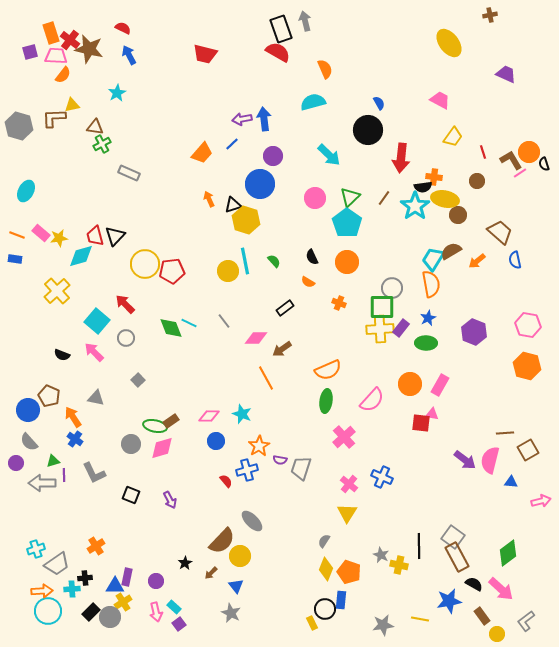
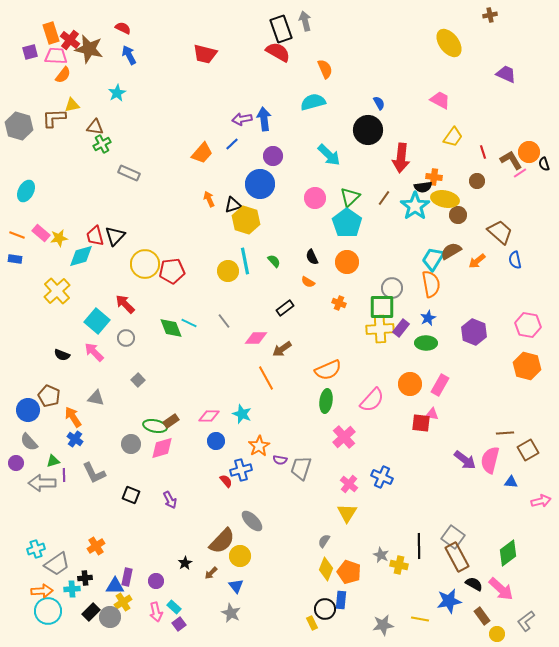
blue cross at (247, 470): moved 6 px left
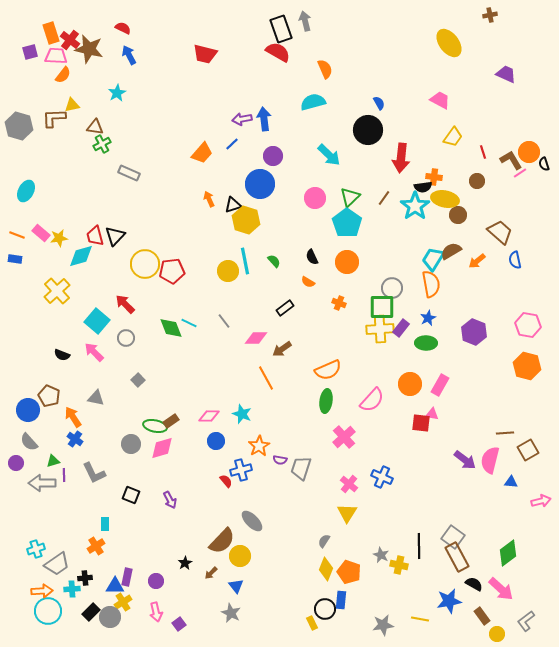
cyan rectangle at (174, 607): moved 69 px left, 83 px up; rotated 48 degrees clockwise
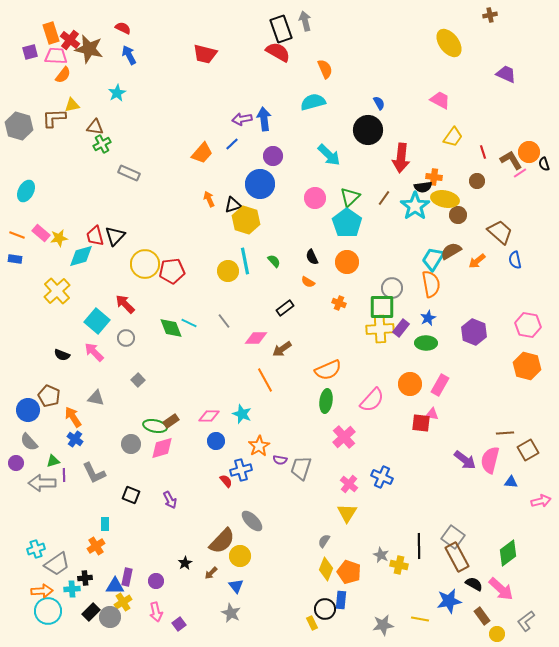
orange line at (266, 378): moved 1 px left, 2 px down
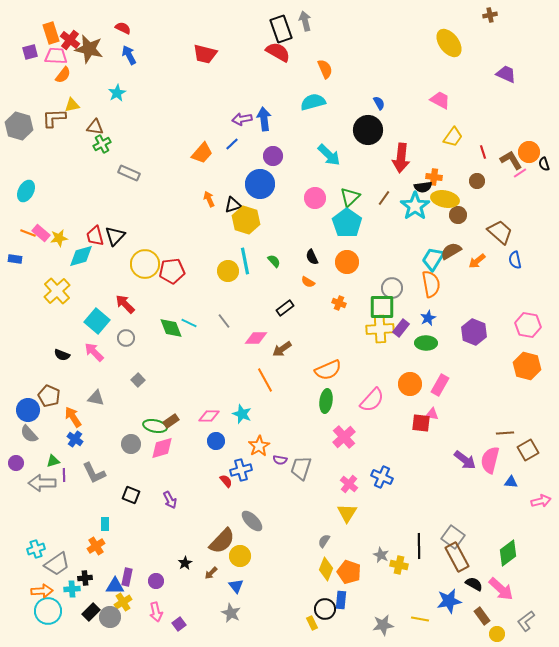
orange line at (17, 235): moved 11 px right, 2 px up
gray semicircle at (29, 442): moved 8 px up
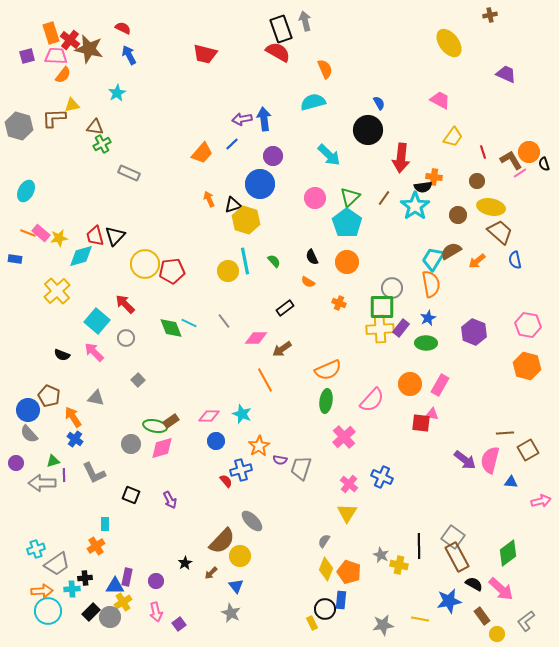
purple square at (30, 52): moved 3 px left, 4 px down
yellow ellipse at (445, 199): moved 46 px right, 8 px down
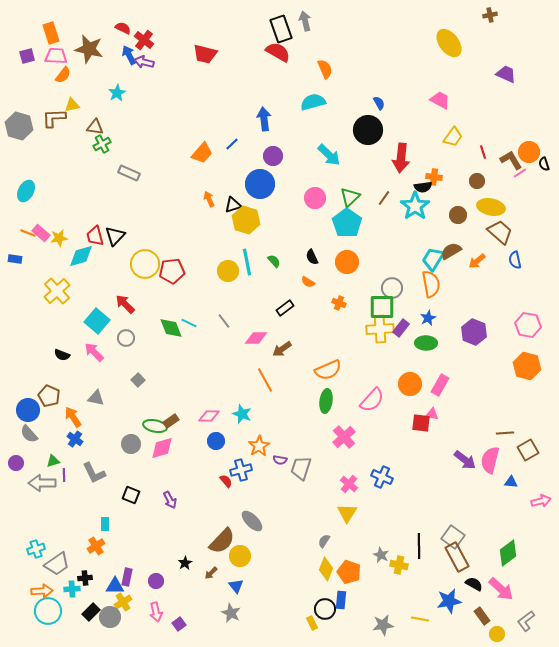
red cross at (70, 40): moved 74 px right
purple arrow at (242, 119): moved 98 px left, 57 px up; rotated 24 degrees clockwise
cyan line at (245, 261): moved 2 px right, 1 px down
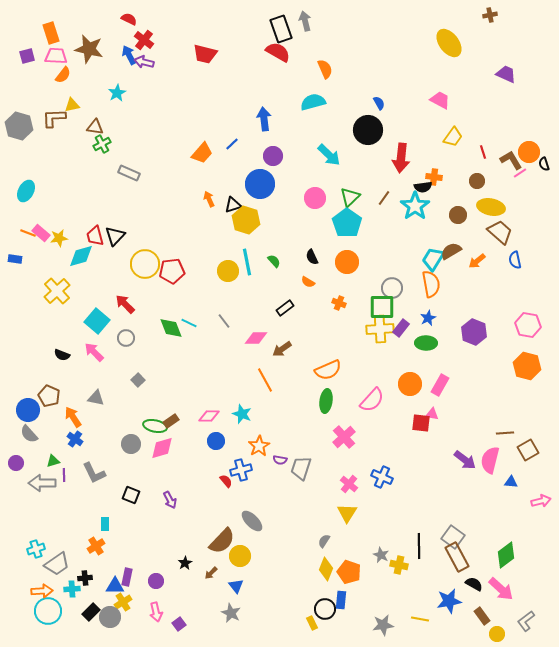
red semicircle at (123, 28): moved 6 px right, 9 px up
green diamond at (508, 553): moved 2 px left, 2 px down
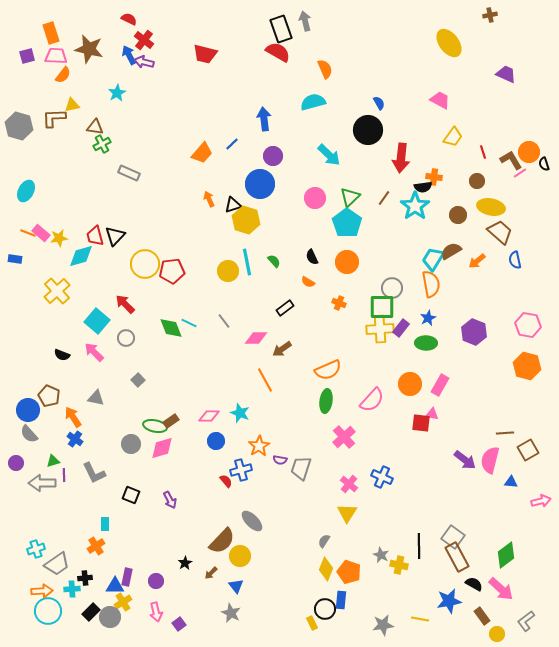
cyan star at (242, 414): moved 2 px left, 1 px up
